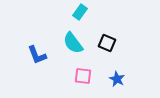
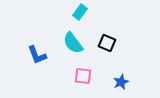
blue star: moved 4 px right, 3 px down; rotated 21 degrees clockwise
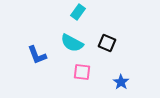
cyan rectangle: moved 2 px left
cyan semicircle: moved 1 px left; rotated 25 degrees counterclockwise
pink square: moved 1 px left, 4 px up
blue star: rotated 14 degrees counterclockwise
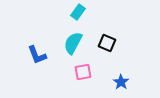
cyan semicircle: moved 1 px right; rotated 90 degrees clockwise
pink square: moved 1 px right; rotated 18 degrees counterclockwise
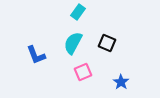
blue L-shape: moved 1 px left
pink square: rotated 12 degrees counterclockwise
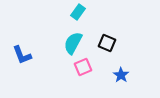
blue L-shape: moved 14 px left
pink square: moved 5 px up
blue star: moved 7 px up
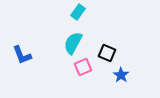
black square: moved 10 px down
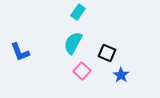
blue L-shape: moved 2 px left, 3 px up
pink square: moved 1 px left, 4 px down; rotated 24 degrees counterclockwise
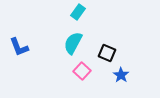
blue L-shape: moved 1 px left, 5 px up
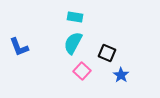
cyan rectangle: moved 3 px left, 5 px down; rotated 63 degrees clockwise
